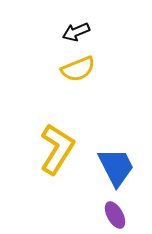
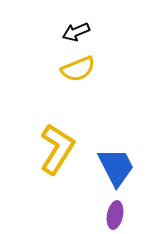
purple ellipse: rotated 40 degrees clockwise
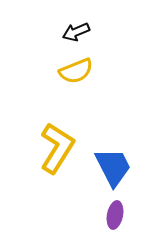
yellow semicircle: moved 2 px left, 2 px down
yellow L-shape: moved 1 px up
blue trapezoid: moved 3 px left
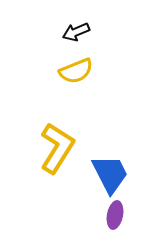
blue trapezoid: moved 3 px left, 7 px down
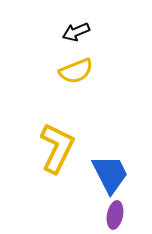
yellow L-shape: rotated 6 degrees counterclockwise
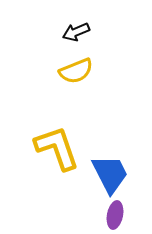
yellow L-shape: rotated 45 degrees counterclockwise
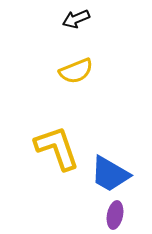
black arrow: moved 13 px up
blue trapezoid: rotated 147 degrees clockwise
